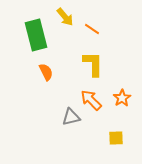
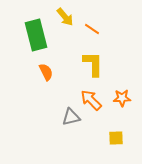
orange star: rotated 30 degrees clockwise
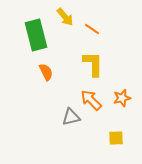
orange star: rotated 12 degrees counterclockwise
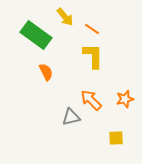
green rectangle: rotated 40 degrees counterclockwise
yellow L-shape: moved 8 px up
orange star: moved 3 px right, 1 px down
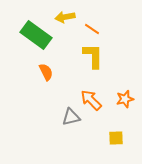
yellow arrow: rotated 120 degrees clockwise
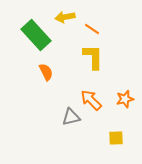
green rectangle: rotated 12 degrees clockwise
yellow L-shape: moved 1 px down
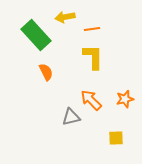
orange line: rotated 42 degrees counterclockwise
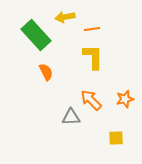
gray triangle: rotated 12 degrees clockwise
